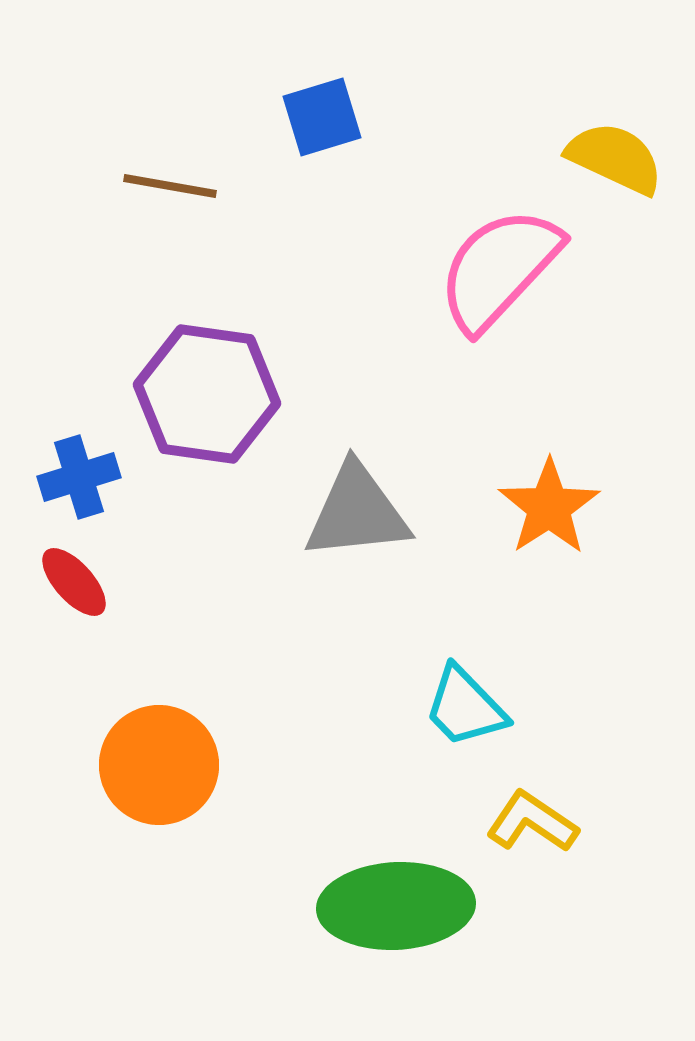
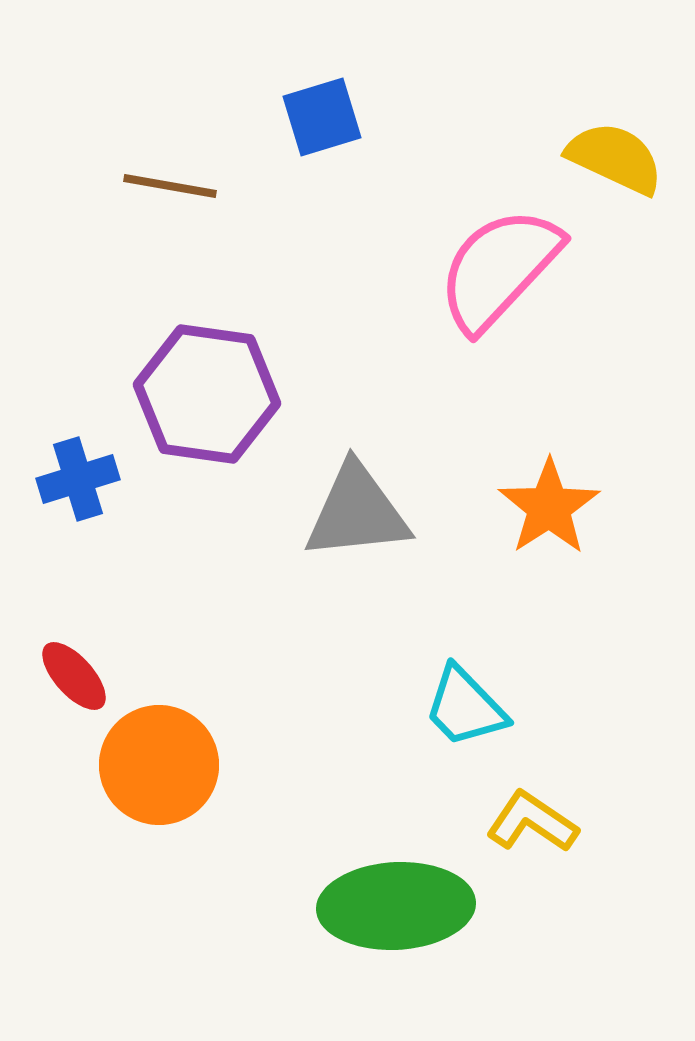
blue cross: moved 1 px left, 2 px down
red ellipse: moved 94 px down
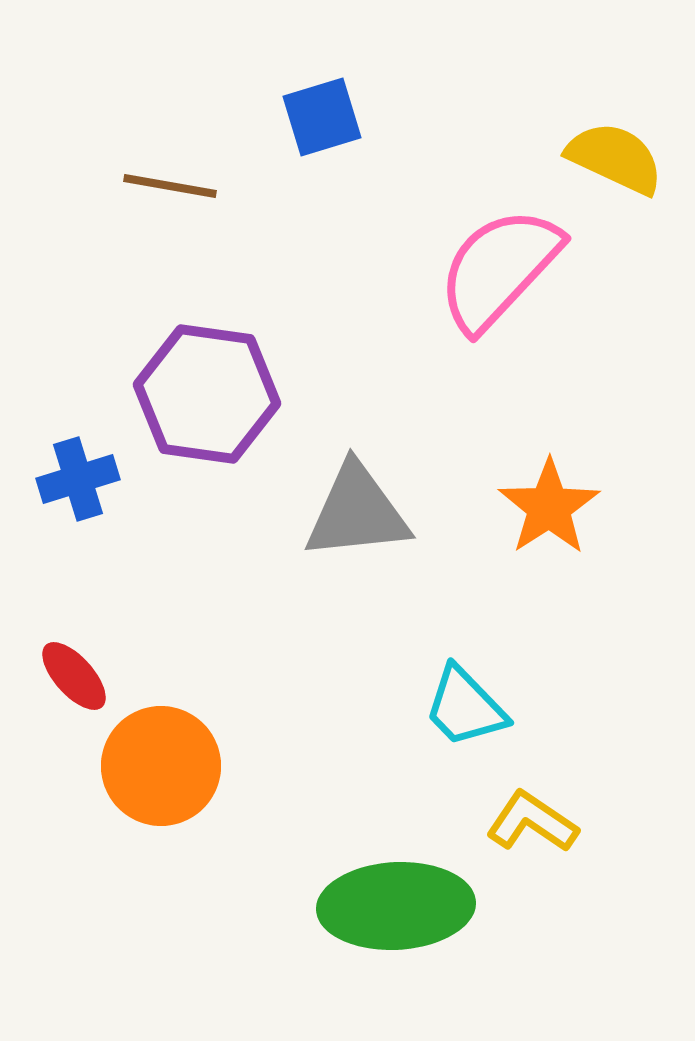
orange circle: moved 2 px right, 1 px down
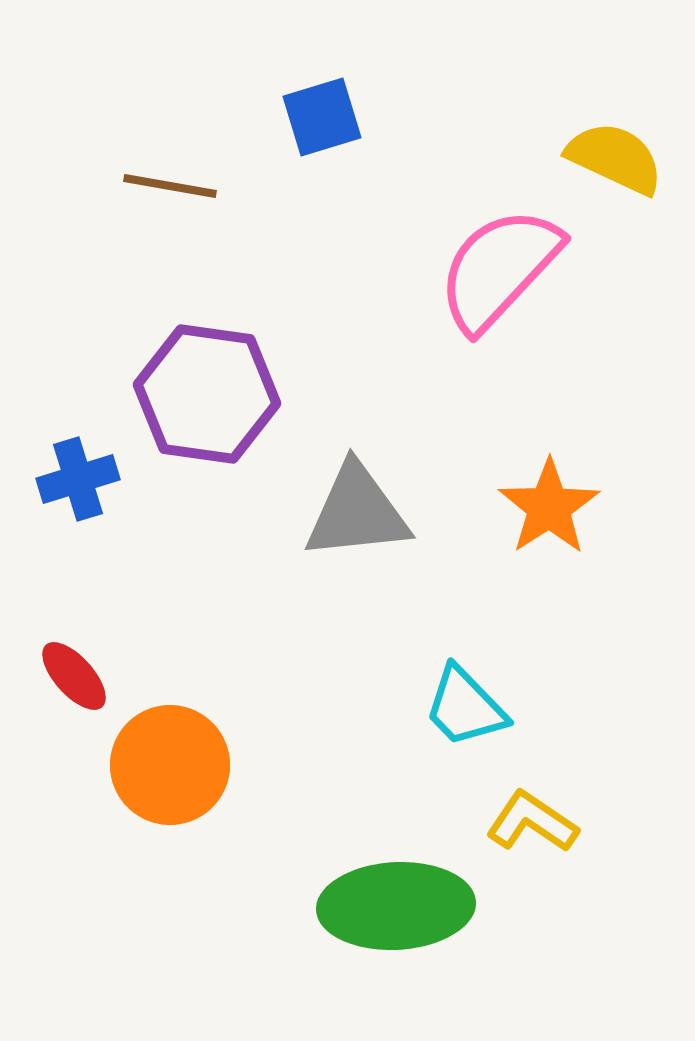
orange circle: moved 9 px right, 1 px up
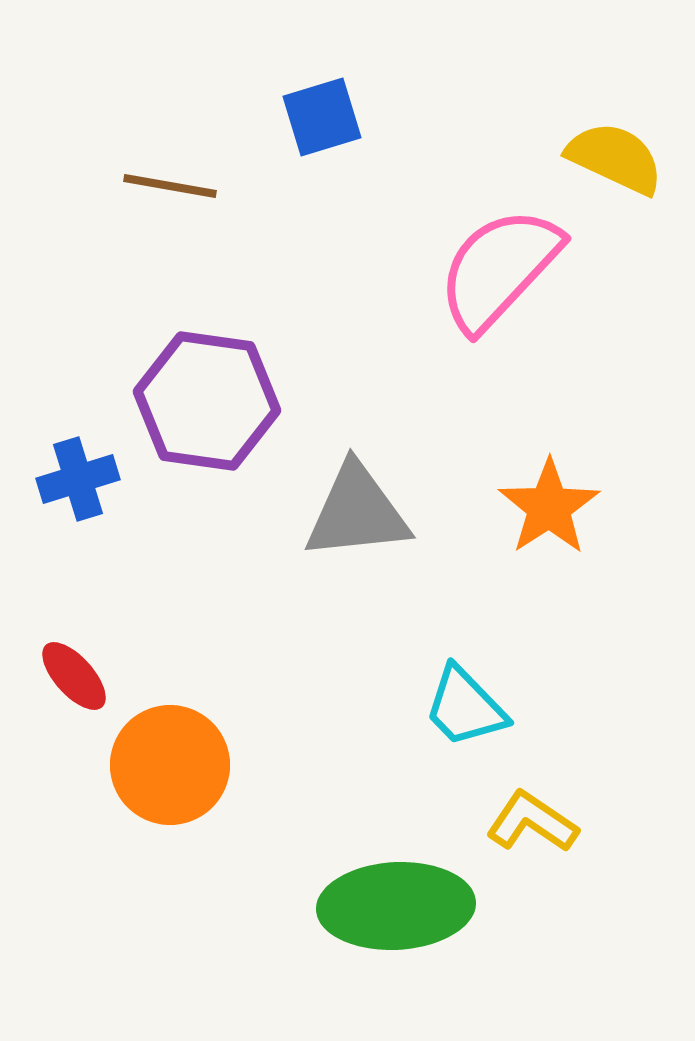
purple hexagon: moved 7 px down
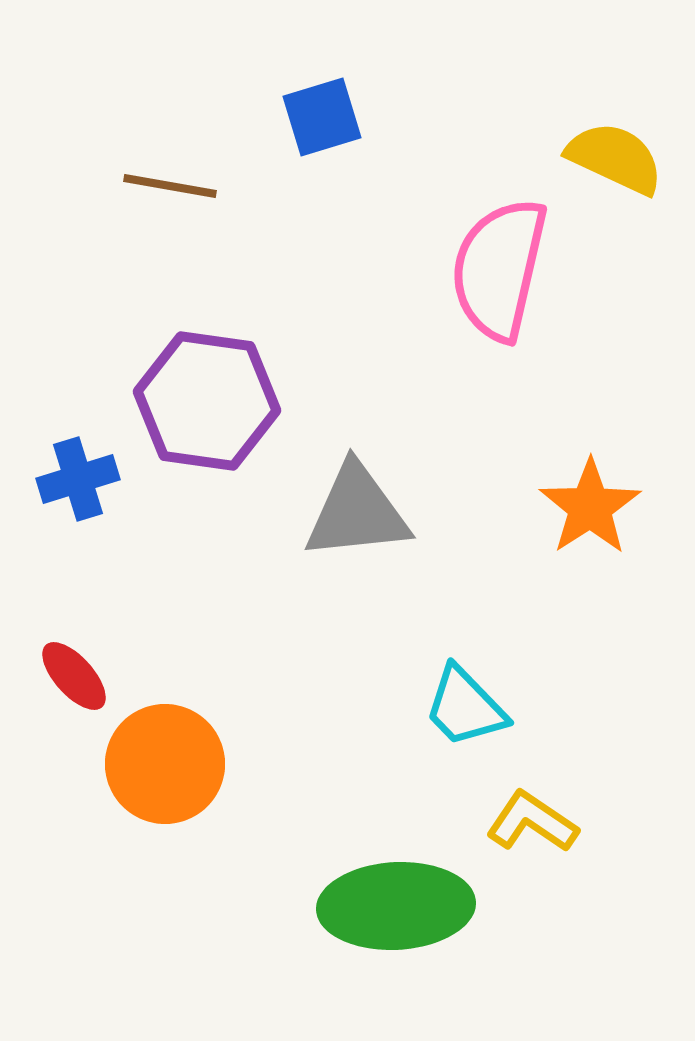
pink semicircle: rotated 30 degrees counterclockwise
orange star: moved 41 px right
orange circle: moved 5 px left, 1 px up
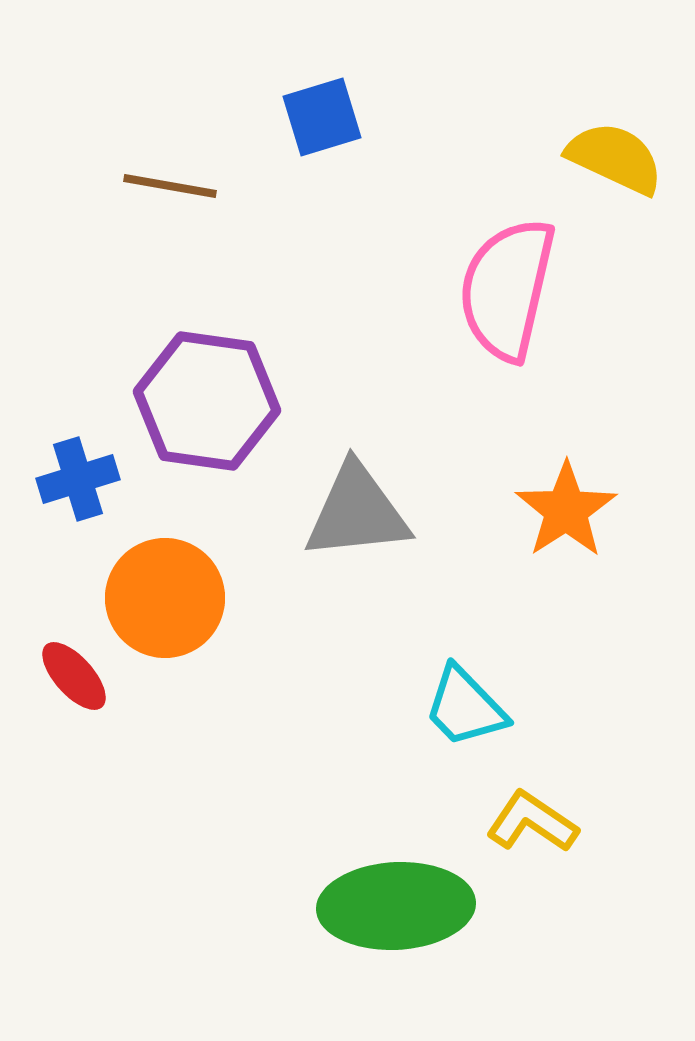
pink semicircle: moved 8 px right, 20 px down
orange star: moved 24 px left, 3 px down
orange circle: moved 166 px up
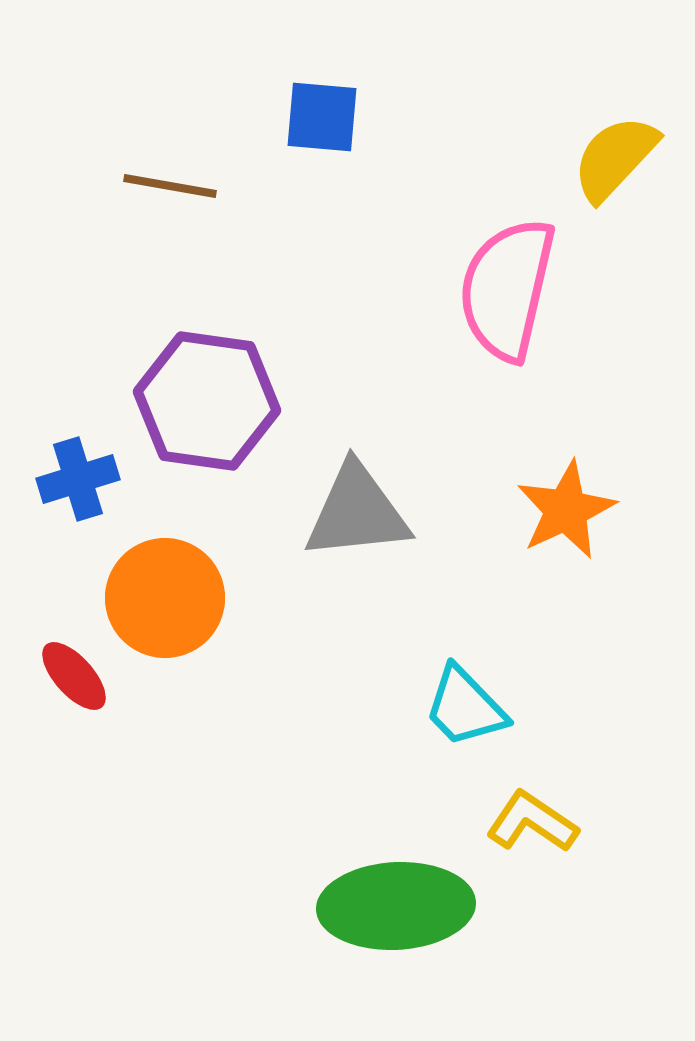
blue square: rotated 22 degrees clockwise
yellow semicircle: rotated 72 degrees counterclockwise
orange star: rotated 8 degrees clockwise
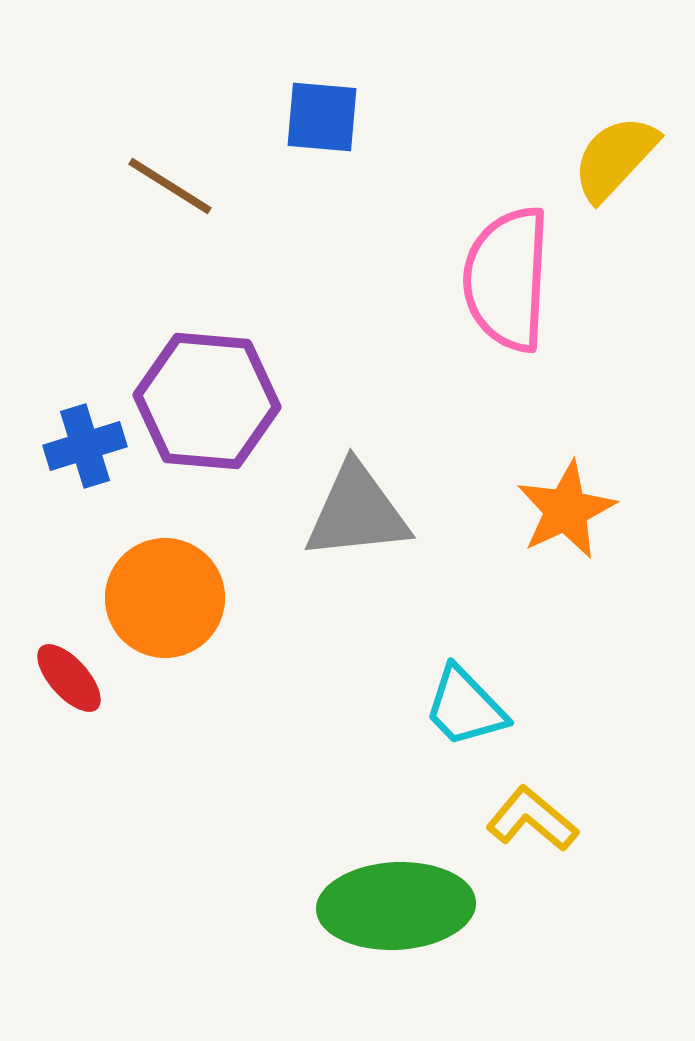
brown line: rotated 22 degrees clockwise
pink semicircle: moved 10 px up; rotated 10 degrees counterclockwise
purple hexagon: rotated 3 degrees counterclockwise
blue cross: moved 7 px right, 33 px up
red ellipse: moved 5 px left, 2 px down
yellow L-shape: moved 3 px up; rotated 6 degrees clockwise
